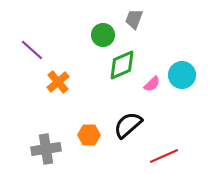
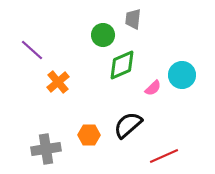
gray trapezoid: moved 1 px left; rotated 15 degrees counterclockwise
pink semicircle: moved 1 px right, 4 px down
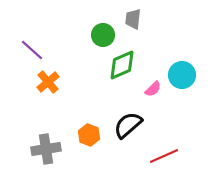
orange cross: moved 10 px left
pink semicircle: moved 1 px down
orange hexagon: rotated 20 degrees clockwise
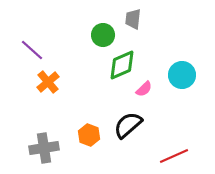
pink semicircle: moved 9 px left
gray cross: moved 2 px left, 1 px up
red line: moved 10 px right
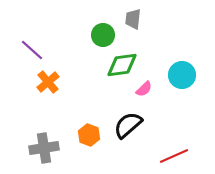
green diamond: rotated 16 degrees clockwise
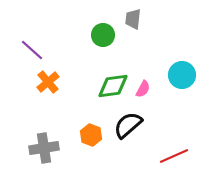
green diamond: moved 9 px left, 21 px down
pink semicircle: moved 1 px left; rotated 18 degrees counterclockwise
orange hexagon: moved 2 px right
